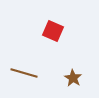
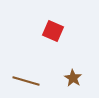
brown line: moved 2 px right, 8 px down
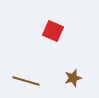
brown star: rotated 24 degrees clockwise
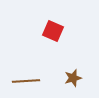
brown line: rotated 20 degrees counterclockwise
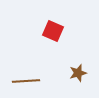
brown star: moved 5 px right, 5 px up
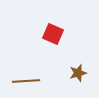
red square: moved 3 px down
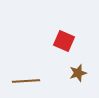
red square: moved 11 px right, 7 px down
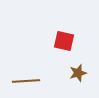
red square: rotated 10 degrees counterclockwise
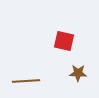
brown star: rotated 18 degrees clockwise
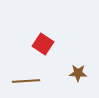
red square: moved 21 px left, 3 px down; rotated 20 degrees clockwise
